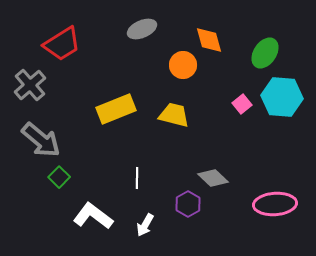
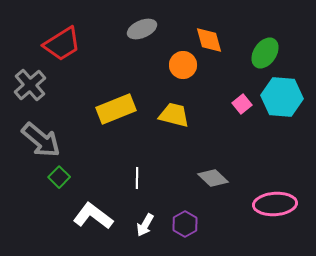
purple hexagon: moved 3 px left, 20 px down
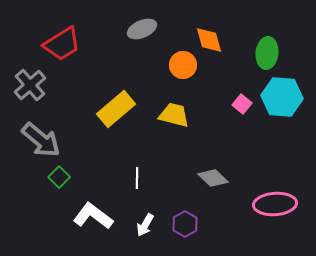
green ellipse: moved 2 px right; rotated 28 degrees counterclockwise
pink square: rotated 12 degrees counterclockwise
yellow rectangle: rotated 18 degrees counterclockwise
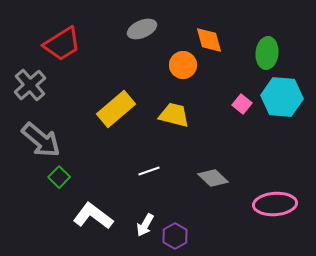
white line: moved 12 px right, 7 px up; rotated 70 degrees clockwise
purple hexagon: moved 10 px left, 12 px down
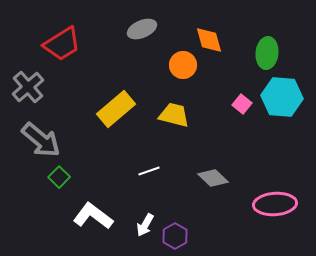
gray cross: moved 2 px left, 2 px down
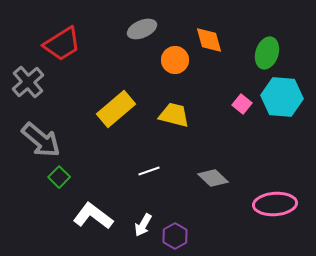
green ellipse: rotated 12 degrees clockwise
orange circle: moved 8 px left, 5 px up
gray cross: moved 5 px up
white arrow: moved 2 px left
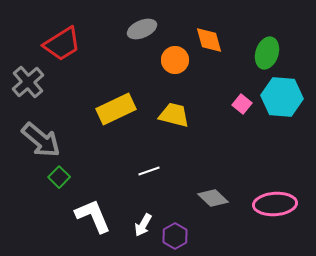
yellow rectangle: rotated 15 degrees clockwise
gray diamond: moved 20 px down
white L-shape: rotated 30 degrees clockwise
